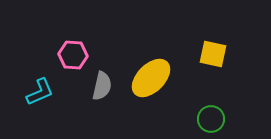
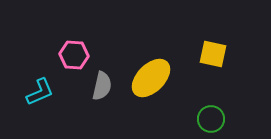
pink hexagon: moved 1 px right
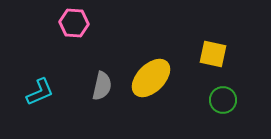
pink hexagon: moved 32 px up
green circle: moved 12 px right, 19 px up
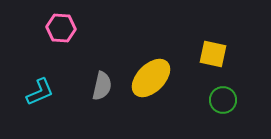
pink hexagon: moved 13 px left, 5 px down
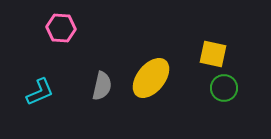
yellow ellipse: rotated 6 degrees counterclockwise
green circle: moved 1 px right, 12 px up
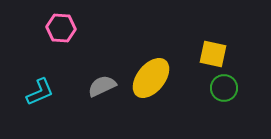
gray semicircle: rotated 128 degrees counterclockwise
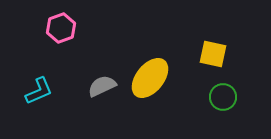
pink hexagon: rotated 24 degrees counterclockwise
yellow ellipse: moved 1 px left
green circle: moved 1 px left, 9 px down
cyan L-shape: moved 1 px left, 1 px up
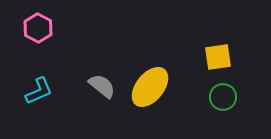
pink hexagon: moved 23 px left; rotated 12 degrees counterclockwise
yellow square: moved 5 px right, 3 px down; rotated 20 degrees counterclockwise
yellow ellipse: moved 9 px down
gray semicircle: rotated 64 degrees clockwise
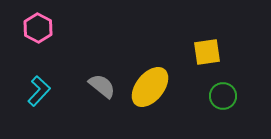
yellow square: moved 11 px left, 5 px up
cyan L-shape: rotated 24 degrees counterclockwise
green circle: moved 1 px up
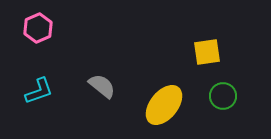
pink hexagon: rotated 8 degrees clockwise
yellow ellipse: moved 14 px right, 18 px down
cyan L-shape: rotated 28 degrees clockwise
